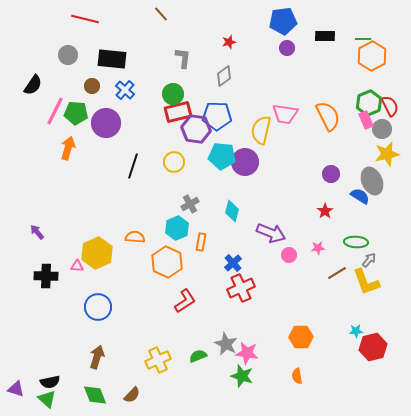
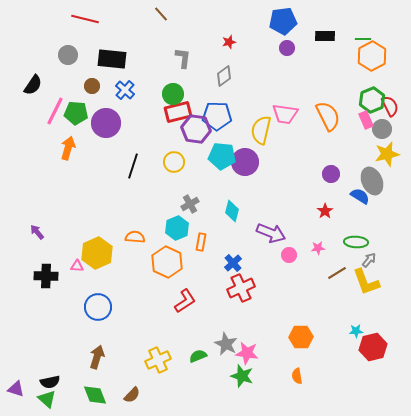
green hexagon at (369, 103): moved 3 px right, 3 px up
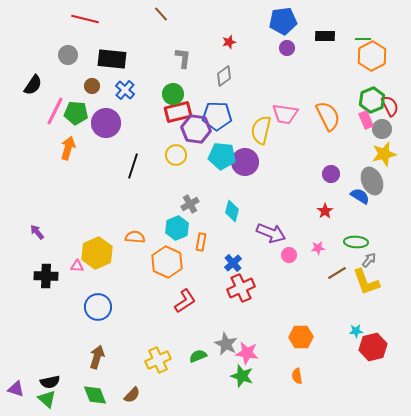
yellow star at (387, 154): moved 3 px left
yellow circle at (174, 162): moved 2 px right, 7 px up
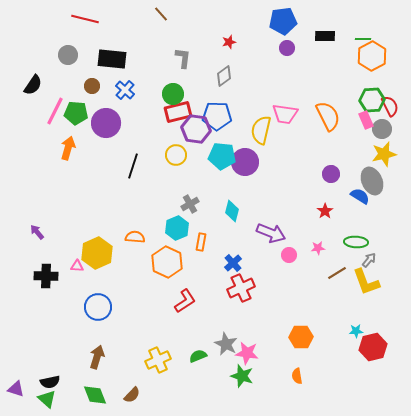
green hexagon at (372, 100): rotated 20 degrees clockwise
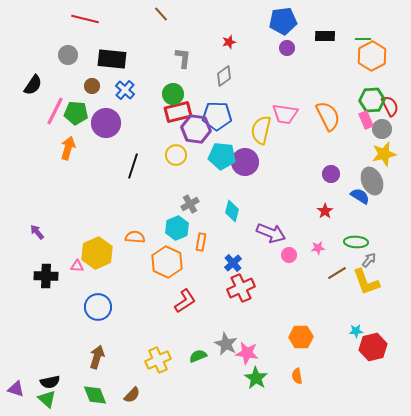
green star at (242, 376): moved 14 px right, 2 px down; rotated 15 degrees clockwise
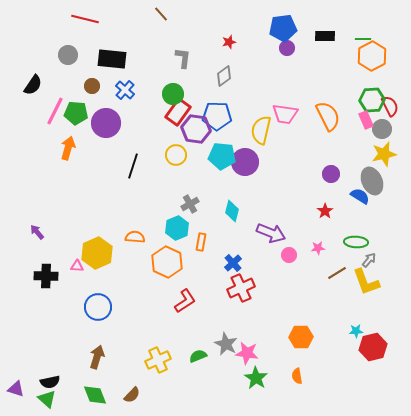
blue pentagon at (283, 21): moved 7 px down
red rectangle at (178, 112): rotated 40 degrees counterclockwise
